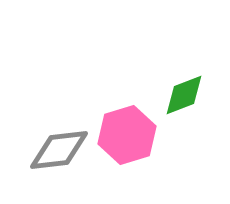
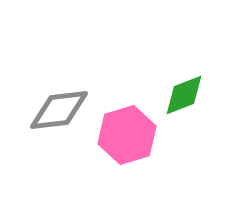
gray diamond: moved 40 px up
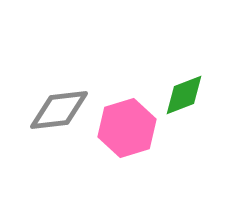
pink hexagon: moved 7 px up
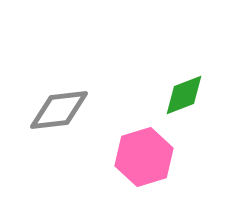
pink hexagon: moved 17 px right, 29 px down
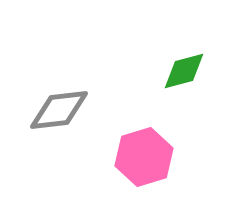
green diamond: moved 24 px up; rotated 6 degrees clockwise
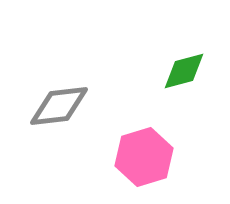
gray diamond: moved 4 px up
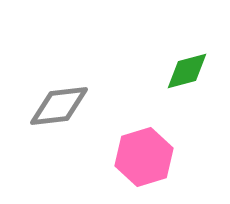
green diamond: moved 3 px right
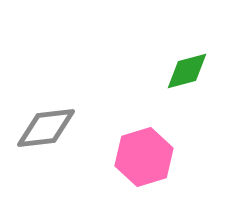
gray diamond: moved 13 px left, 22 px down
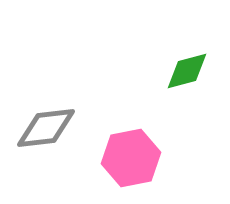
pink hexagon: moved 13 px left, 1 px down; rotated 6 degrees clockwise
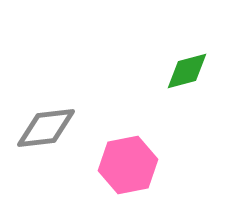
pink hexagon: moved 3 px left, 7 px down
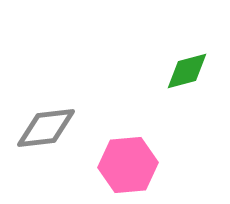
pink hexagon: rotated 6 degrees clockwise
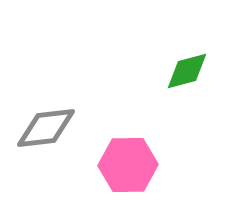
pink hexagon: rotated 4 degrees clockwise
